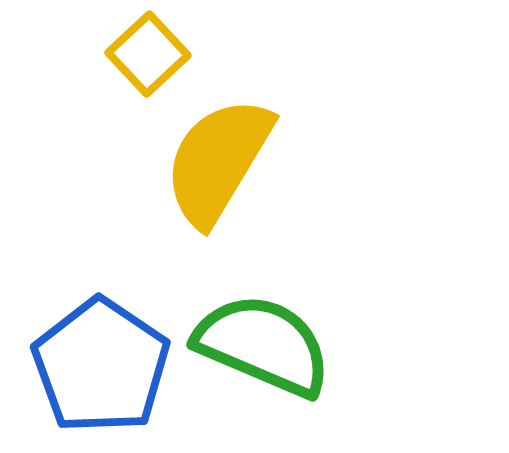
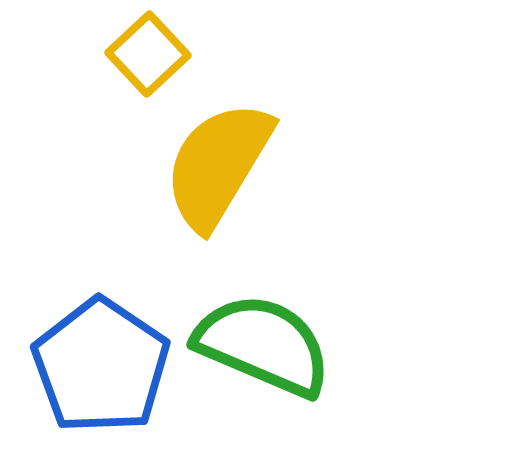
yellow semicircle: moved 4 px down
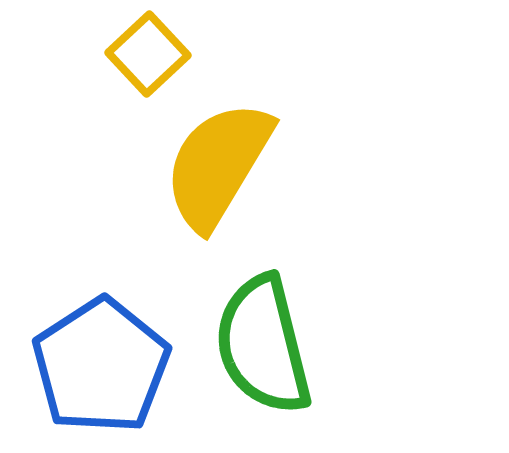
green semicircle: rotated 127 degrees counterclockwise
blue pentagon: rotated 5 degrees clockwise
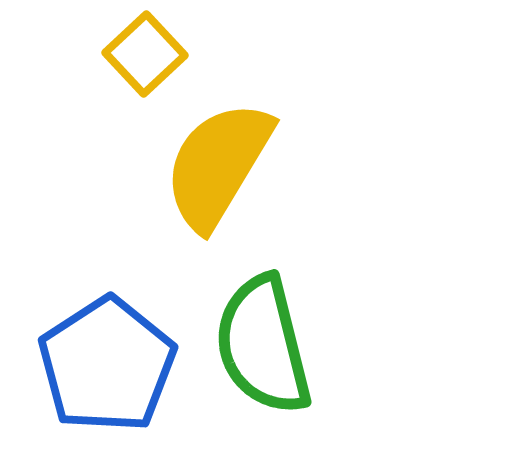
yellow square: moved 3 px left
blue pentagon: moved 6 px right, 1 px up
